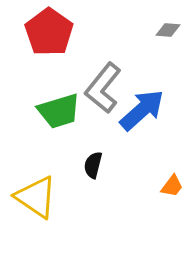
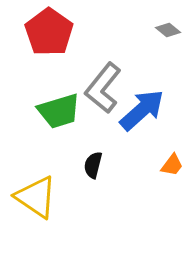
gray diamond: rotated 35 degrees clockwise
orange trapezoid: moved 21 px up
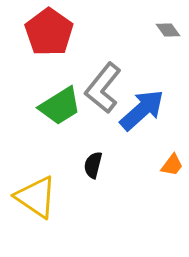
gray diamond: rotated 15 degrees clockwise
green trapezoid: moved 1 px right, 5 px up; rotated 15 degrees counterclockwise
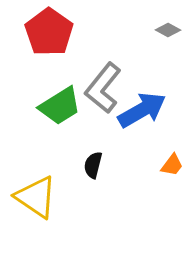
gray diamond: rotated 25 degrees counterclockwise
blue arrow: rotated 12 degrees clockwise
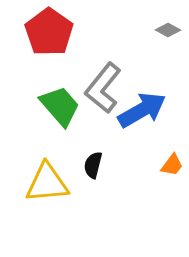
green trapezoid: rotated 99 degrees counterclockwise
yellow triangle: moved 11 px right, 14 px up; rotated 39 degrees counterclockwise
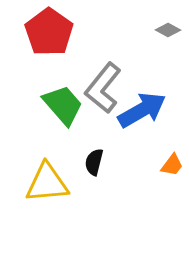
green trapezoid: moved 3 px right, 1 px up
black semicircle: moved 1 px right, 3 px up
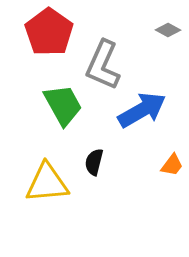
gray L-shape: moved 23 px up; rotated 15 degrees counterclockwise
green trapezoid: rotated 12 degrees clockwise
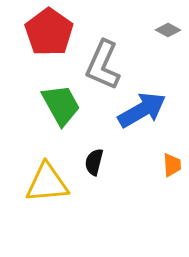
green trapezoid: moved 2 px left
orange trapezoid: rotated 40 degrees counterclockwise
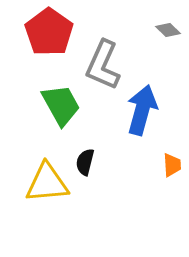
gray diamond: rotated 15 degrees clockwise
blue arrow: rotated 45 degrees counterclockwise
black semicircle: moved 9 px left
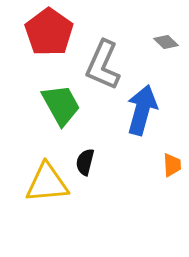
gray diamond: moved 2 px left, 12 px down
